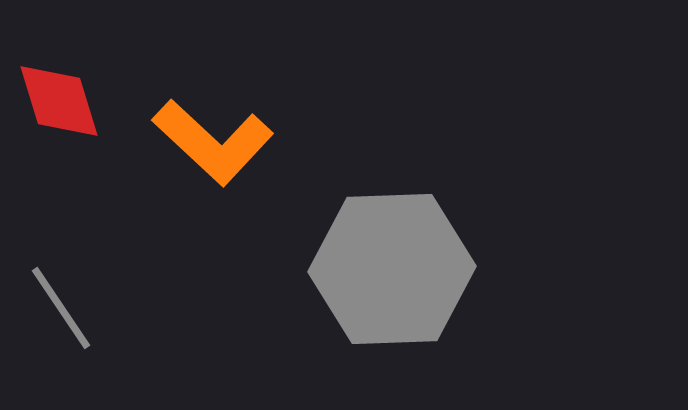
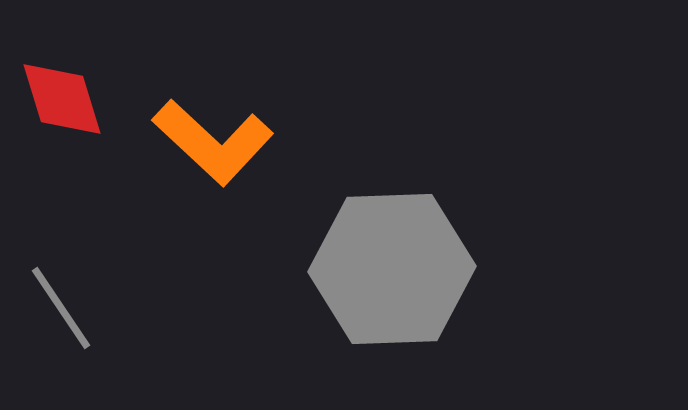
red diamond: moved 3 px right, 2 px up
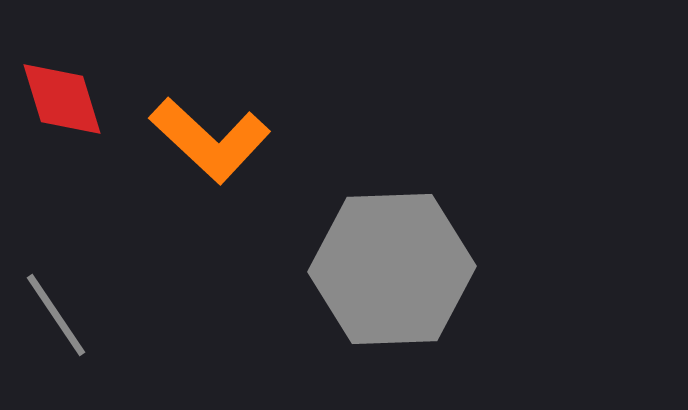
orange L-shape: moved 3 px left, 2 px up
gray line: moved 5 px left, 7 px down
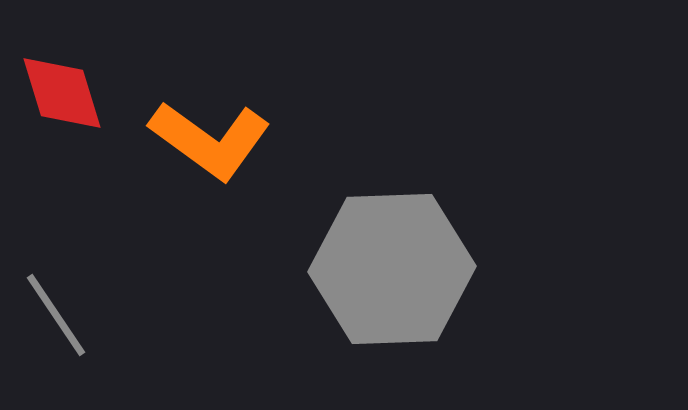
red diamond: moved 6 px up
orange L-shape: rotated 7 degrees counterclockwise
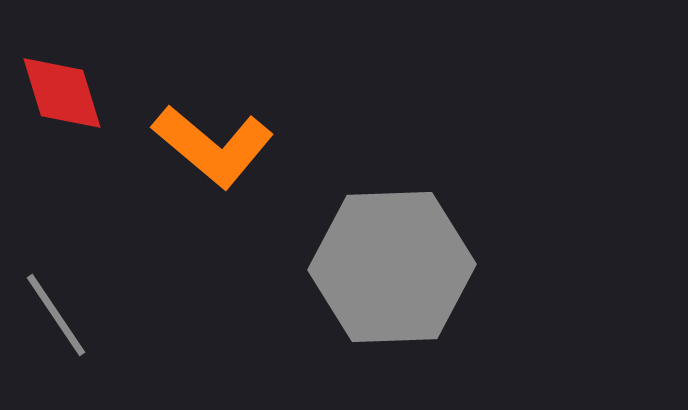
orange L-shape: moved 3 px right, 6 px down; rotated 4 degrees clockwise
gray hexagon: moved 2 px up
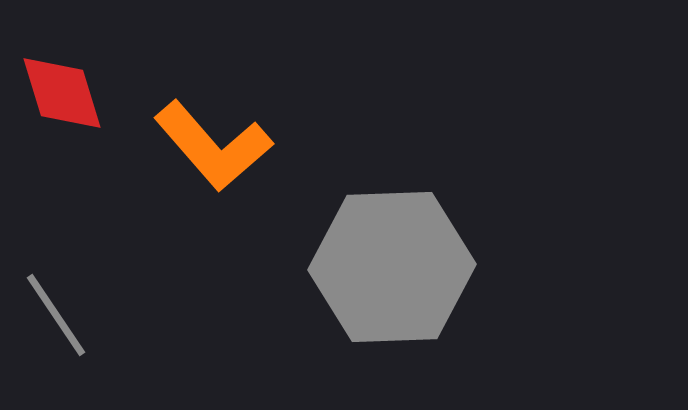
orange L-shape: rotated 9 degrees clockwise
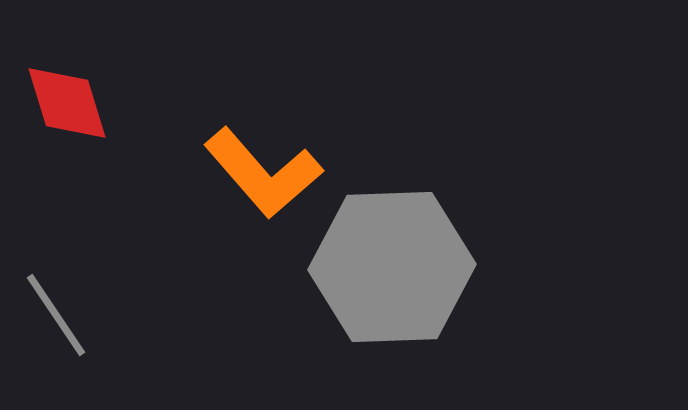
red diamond: moved 5 px right, 10 px down
orange L-shape: moved 50 px right, 27 px down
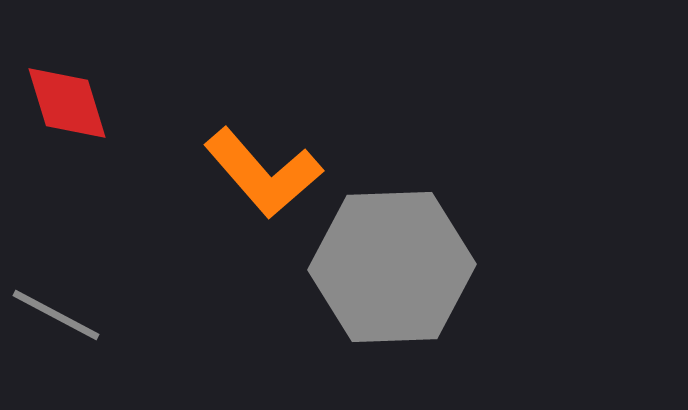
gray line: rotated 28 degrees counterclockwise
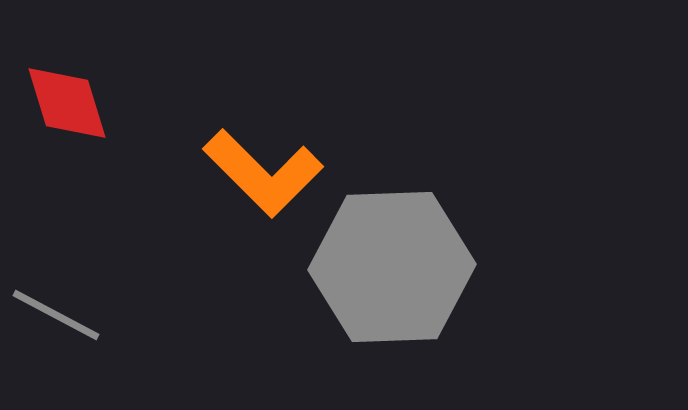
orange L-shape: rotated 4 degrees counterclockwise
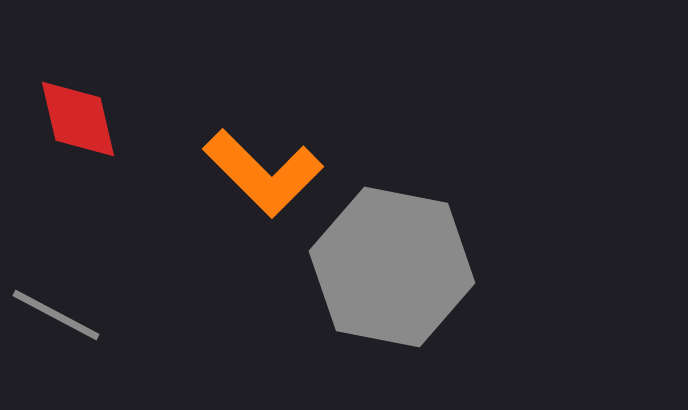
red diamond: moved 11 px right, 16 px down; rotated 4 degrees clockwise
gray hexagon: rotated 13 degrees clockwise
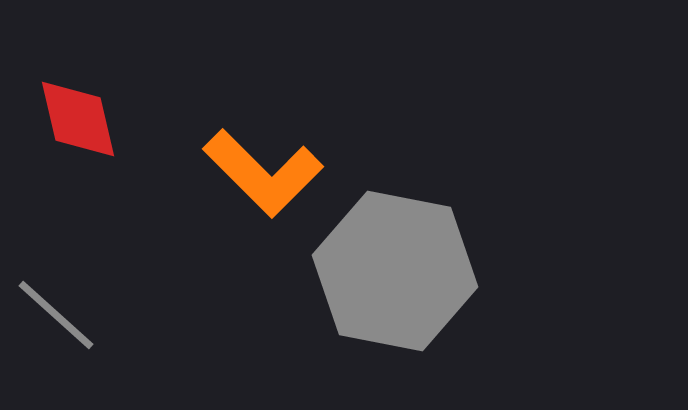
gray hexagon: moved 3 px right, 4 px down
gray line: rotated 14 degrees clockwise
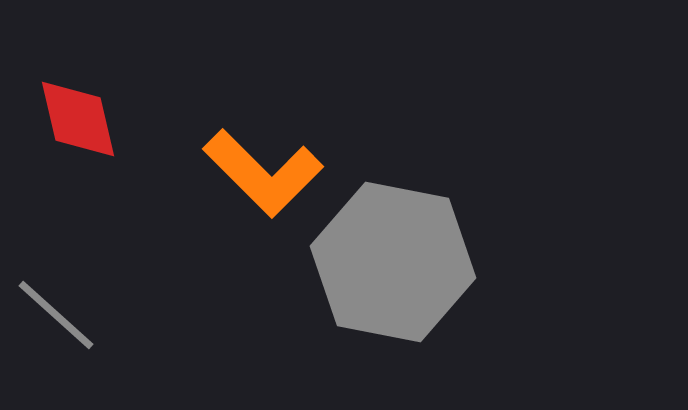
gray hexagon: moved 2 px left, 9 px up
